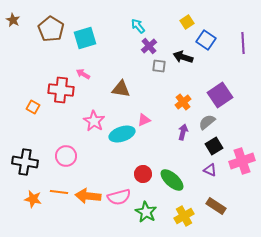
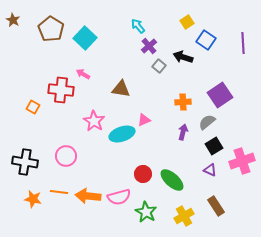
cyan square: rotated 30 degrees counterclockwise
gray square: rotated 32 degrees clockwise
orange cross: rotated 35 degrees clockwise
brown rectangle: rotated 24 degrees clockwise
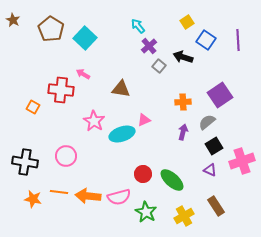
purple line: moved 5 px left, 3 px up
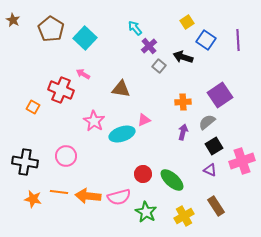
cyan arrow: moved 3 px left, 2 px down
red cross: rotated 15 degrees clockwise
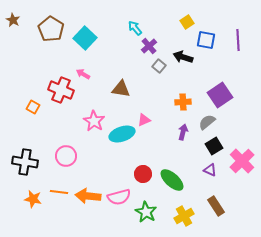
blue square: rotated 24 degrees counterclockwise
pink cross: rotated 25 degrees counterclockwise
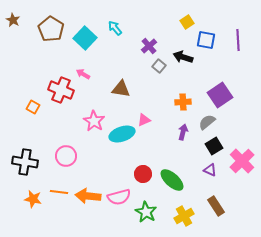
cyan arrow: moved 20 px left
